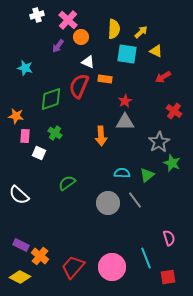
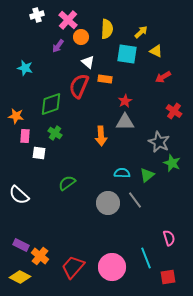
yellow semicircle: moved 7 px left
white triangle: rotated 16 degrees clockwise
green diamond: moved 5 px down
gray star: rotated 15 degrees counterclockwise
white square: rotated 16 degrees counterclockwise
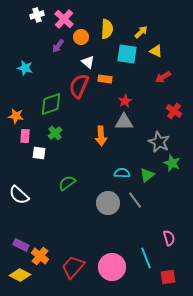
pink cross: moved 4 px left, 1 px up
gray triangle: moved 1 px left
green cross: rotated 16 degrees clockwise
yellow diamond: moved 2 px up
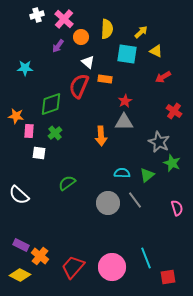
cyan star: rotated 14 degrees counterclockwise
pink rectangle: moved 4 px right, 5 px up
pink semicircle: moved 8 px right, 30 px up
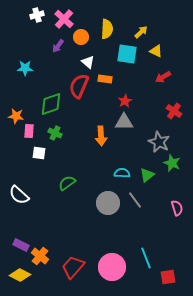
green cross: rotated 24 degrees counterclockwise
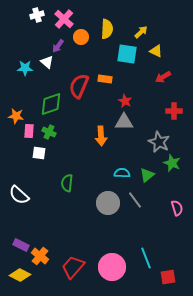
white triangle: moved 41 px left
red star: rotated 16 degrees counterclockwise
red cross: rotated 35 degrees counterclockwise
green cross: moved 6 px left, 1 px up
green semicircle: rotated 48 degrees counterclockwise
